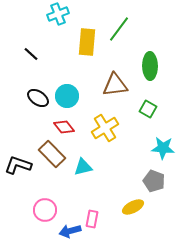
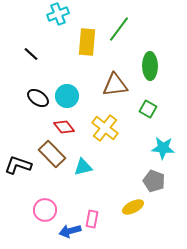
yellow cross: rotated 20 degrees counterclockwise
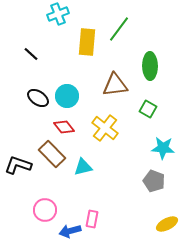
yellow ellipse: moved 34 px right, 17 px down
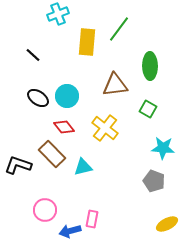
black line: moved 2 px right, 1 px down
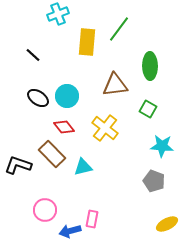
cyan star: moved 1 px left, 2 px up
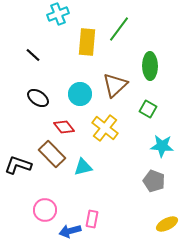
brown triangle: rotated 36 degrees counterclockwise
cyan circle: moved 13 px right, 2 px up
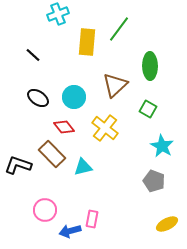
cyan circle: moved 6 px left, 3 px down
cyan star: rotated 25 degrees clockwise
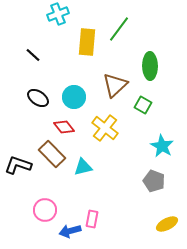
green square: moved 5 px left, 4 px up
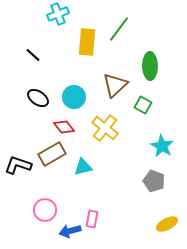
brown rectangle: rotated 76 degrees counterclockwise
